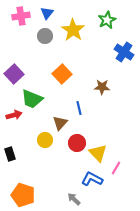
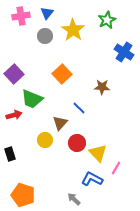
blue line: rotated 32 degrees counterclockwise
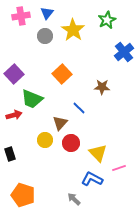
blue cross: rotated 18 degrees clockwise
red circle: moved 6 px left
pink line: moved 3 px right; rotated 40 degrees clockwise
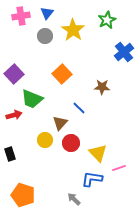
blue L-shape: rotated 20 degrees counterclockwise
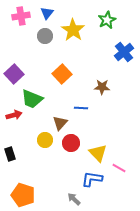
blue line: moved 2 px right; rotated 40 degrees counterclockwise
pink line: rotated 48 degrees clockwise
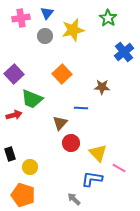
pink cross: moved 2 px down
green star: moved 1 px right, 2 px up; rotated 12 degrees counterclockwise
yellow star: rotated 25 degrees clockwise
yellow circle: moved 15 px left, 27 px down
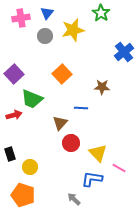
green star: moved 7 px left, 5 px up
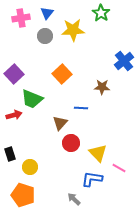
yellow star: rotated 10 degrees clockwise
blue cross: moved 9 px down
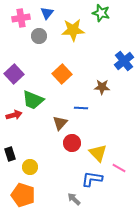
green star: rotated 18 degrees counterclockwise
gray circle: moved 6 px left
green trapezoid: moved 1 px right, 1 px down
red circle: moved 1 px right
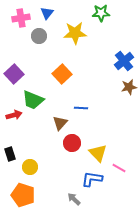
green star: rotated 18 degrees counterclockwise
yellow star: moved 2 px right, 3 px down
brown star: moved 27 px right; rotated 14 degrees counterclockwise
